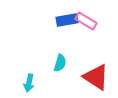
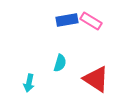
pink rectangle: moved 5 px right
red triangle: moved 2 px down
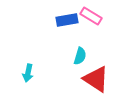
pink rectangle: moved 5 px up
cyan semicircle: moved 20 px right, 7 px up
cyan arrow: moved 1 px left, 10 px up
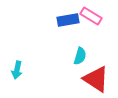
blue rectangle: moved 1 px right
cyan arrow: moved 11 px left, 3 px up
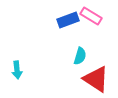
blue rectangle: rotated 10 degrees counterclockwise
cyan arrow: rotated 18 degrees counterclockwise
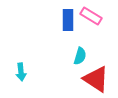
blue rectangle: rotated 70 degrees counterclockwise
cyan arrow: moved 4 px right, 2 px down
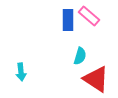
pink rectangle: moved 2 px left; rotated 10 degrees clockwise
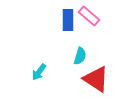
cyan arrow: moved 18 px right; rotated 42 degrees clockwise
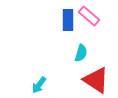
cyan semicircle: moved 1 px right, 3 px up
cyan arrow: moved 13 px down
red triangle: moved 1 px down
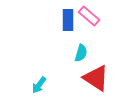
red triangle: moved 2 px up
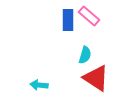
cyan semicircle: moved 4 px right, 2 px down
cyan arrow: rotated 60 degrees clockwise
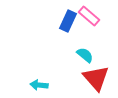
blue rectangle: moved 1 px down; rotated 25 degrees clockwise
cyan semicircle: rotated 66 degrees counterclockwise
red triangle: rotated 16 degrees clockwise
